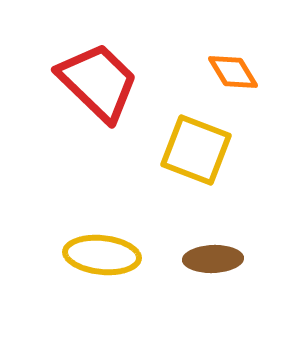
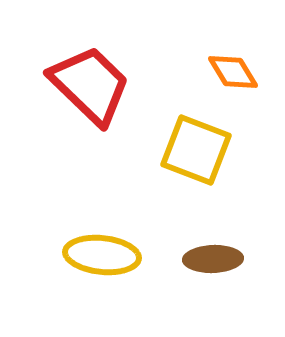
red trapezoid: moved 8 px left, 3 px down
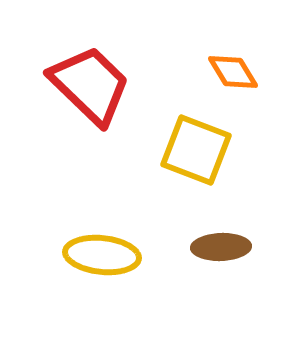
brown ellipse: moved 8 px right, 12 px up
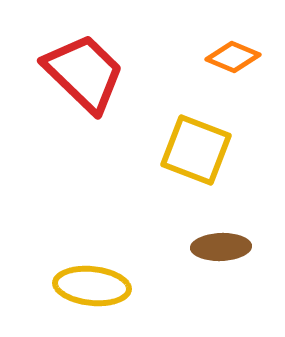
orange diamond: moved 15 px up; rotated 36 degrees counterclockwise
red trapezoid: moved 6 px left, 12 px up
yellow ellipse: moved 10 px left, 31 px down
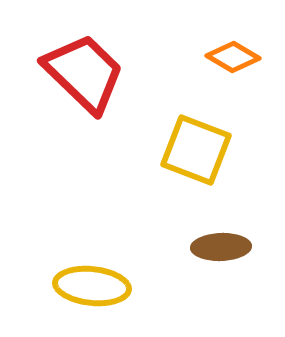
orange diamond: rotated 8 degrees clockwise
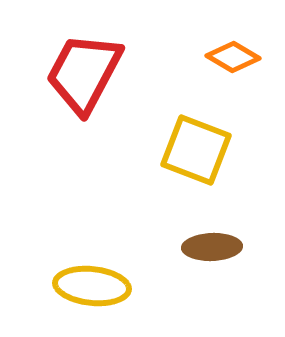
red trapezoid: rotated 106 degrees counterclockwise
brown ellipse: moved 9 px left
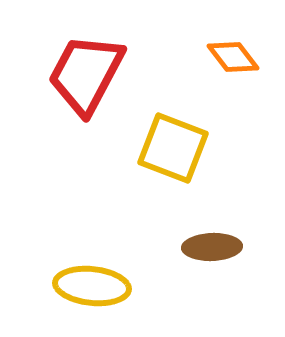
orange diamond: rotated 22 degrees clockwise
red trapezoid: moved 2 px right, 1 px down
yellow square: moved 23 px left, 2 px up
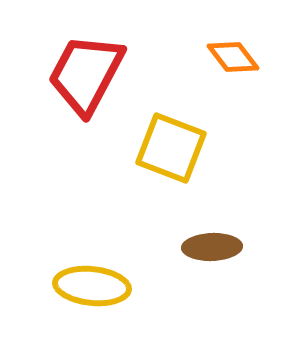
yellow square: moved 2 px left
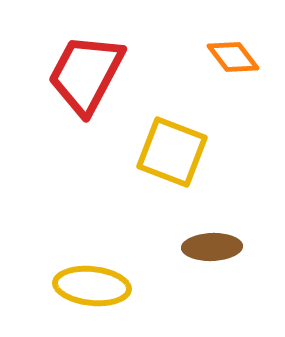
yellow square: moved 1 px right, 4 px down
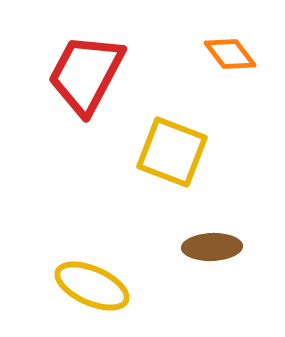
orange diamond: moved 3 px left, 3 px up
yellow ellipse: rotated 18 degrees clockwise
